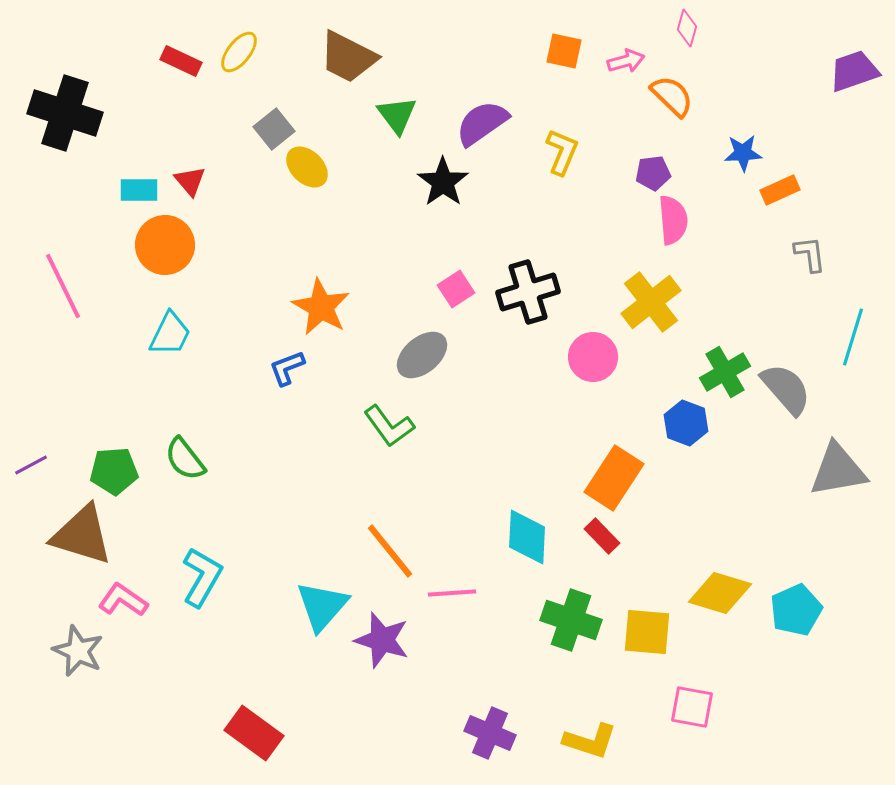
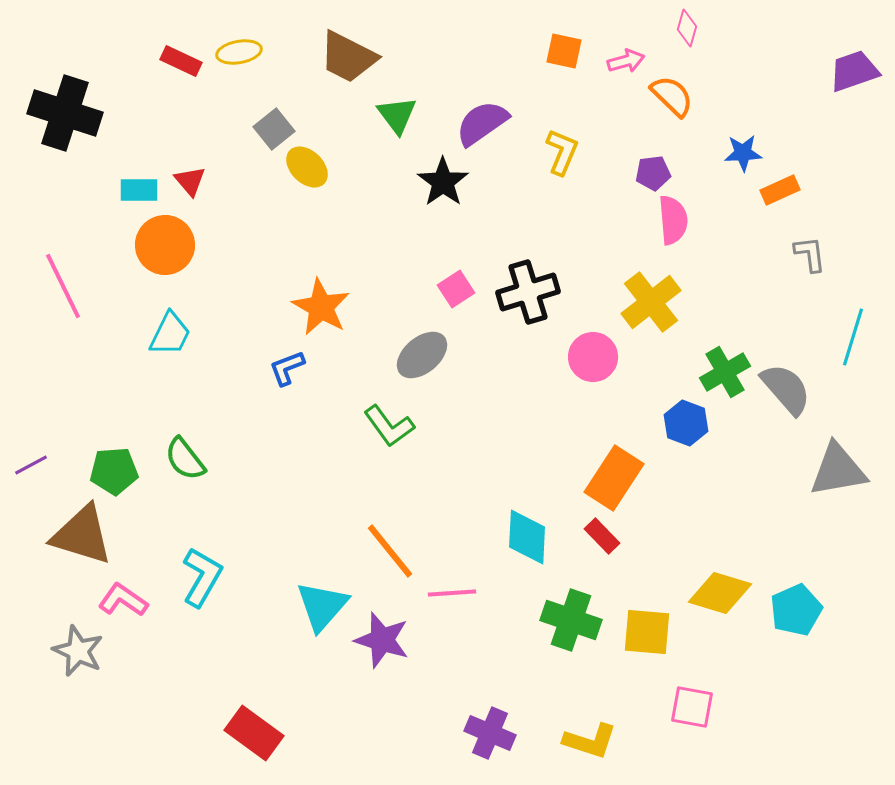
yellow ellipse at (239, 52): rotated 42 degrees clockwise
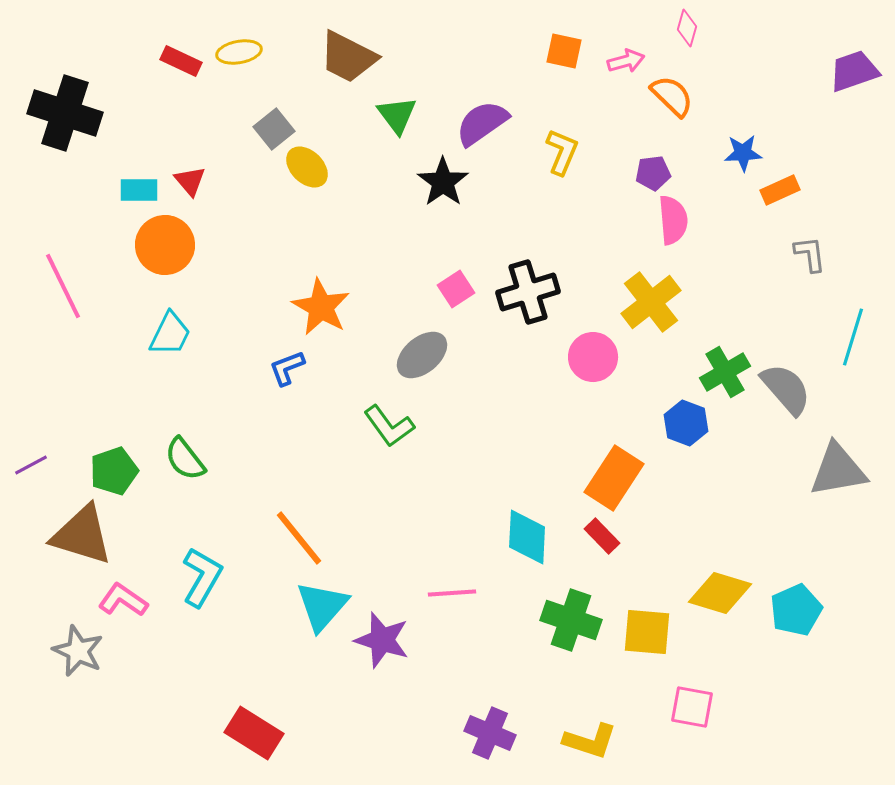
green pentagon at (114, 471): rotated 15 degrees counterclockwise
orange line at (390, 551): moved 91 px left, 13 px up
red rectangle at (254, 733): rotated 4 degrees counterclockwise
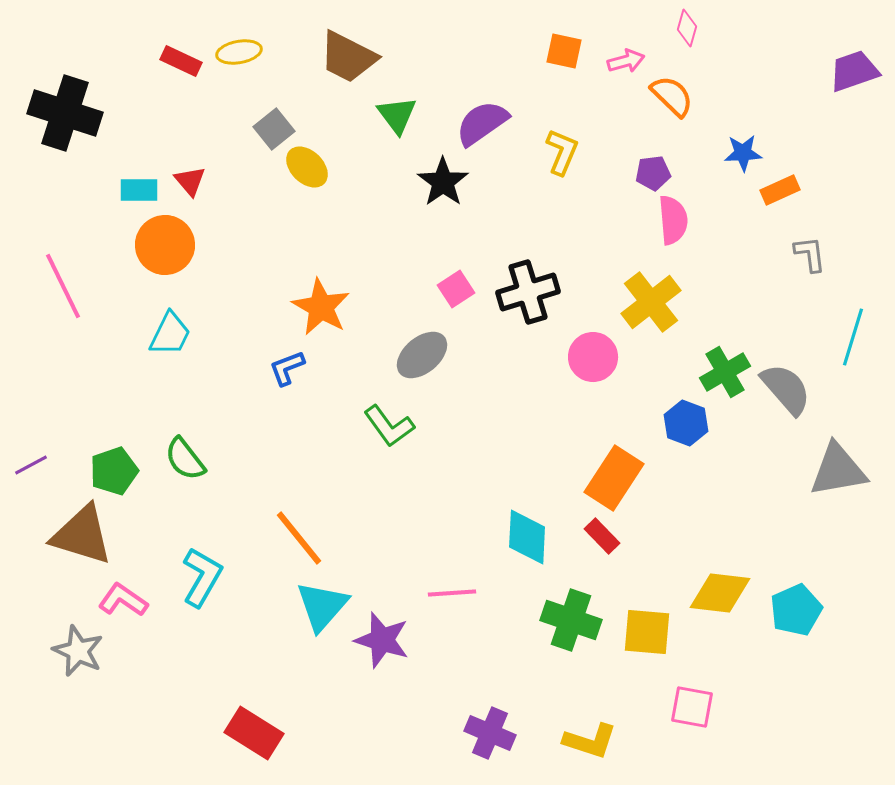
yellow diamond at (720, 593): rotated 10 degrees counterclockwise
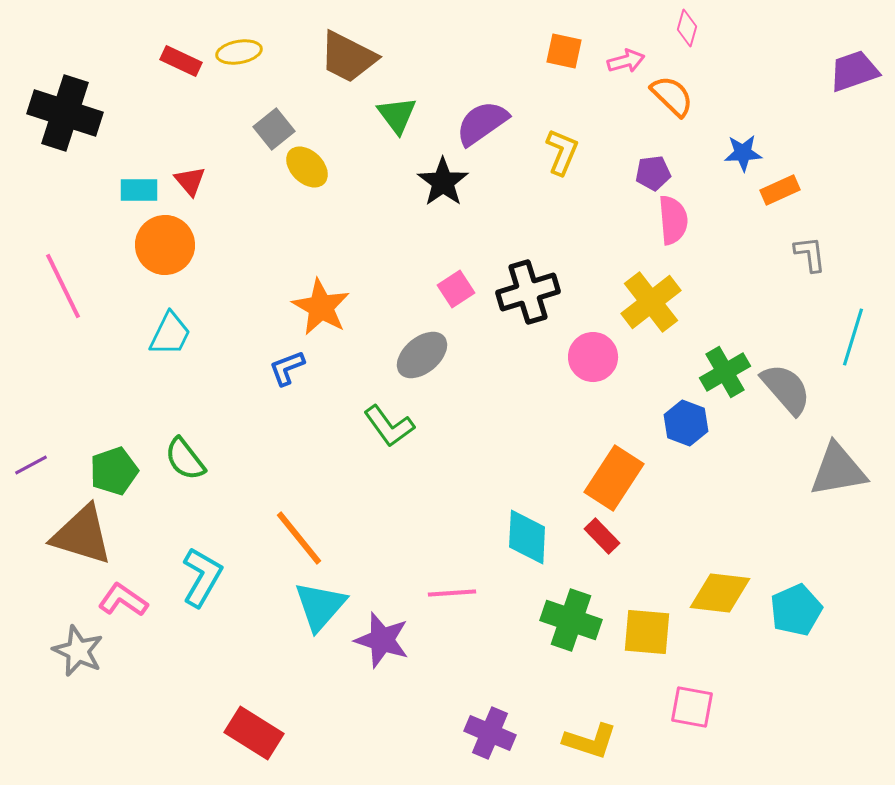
cyan triangle at (322, 606): moved 2 px left
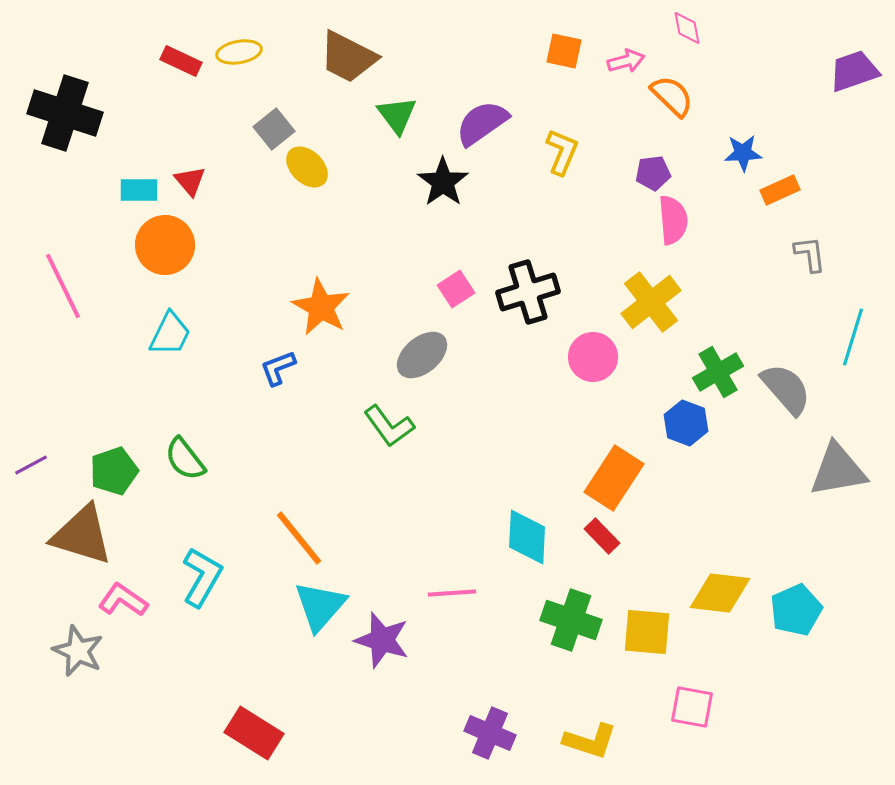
pink diamond at (687, 28): rotated 27 degrees counterclockwise
blue L-shape at (287, 368): moved 9 px left
green cross at (725, 372): moved 7 px left
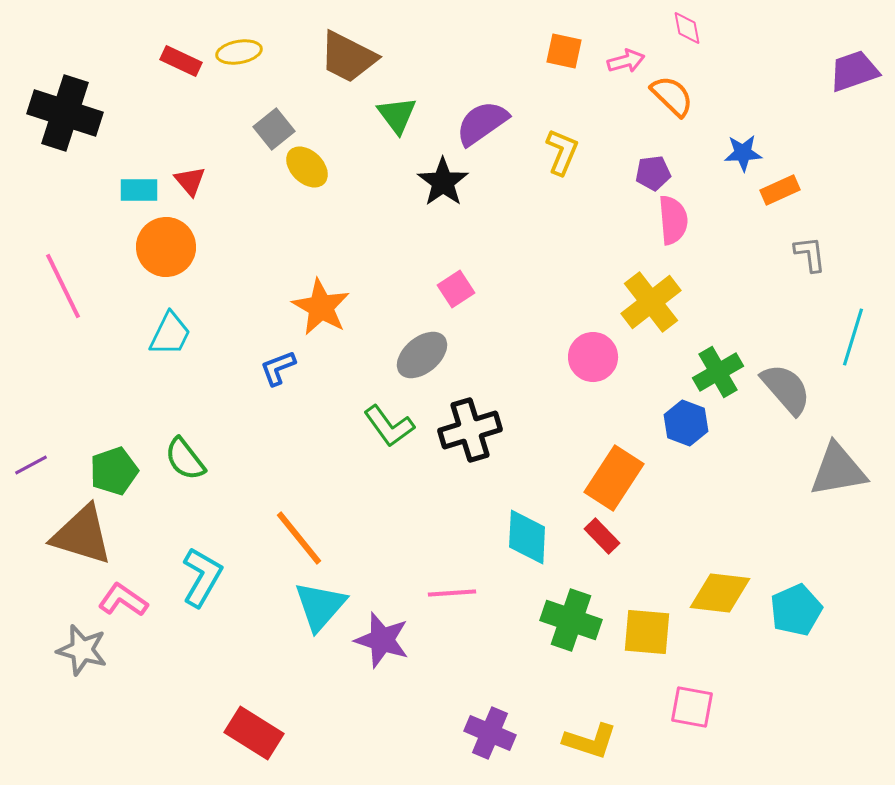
orange circle at (165, 245): moved 1 px right, 2 px down
black cross at (528, 292): moved 58 px left, 138 px down
gray star at (78, 651): moved 4 px right, 1 px up; rotated 9 degrees counterclockwise
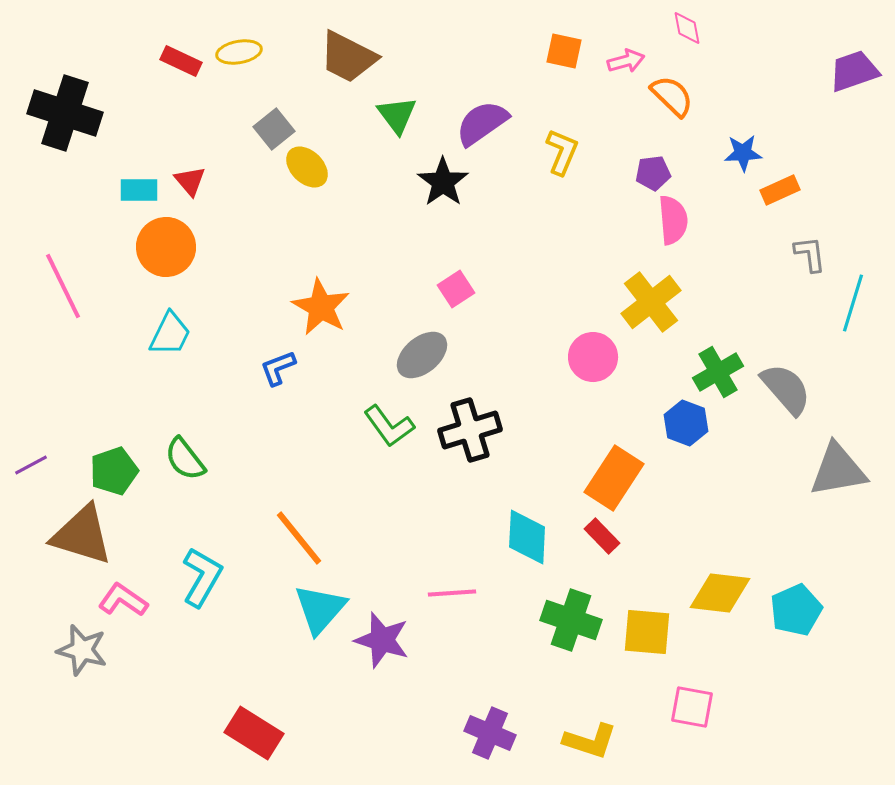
cyan line at (853, 337): moved 34 px up
cyan triangle at (320, 606): moved 3 px down
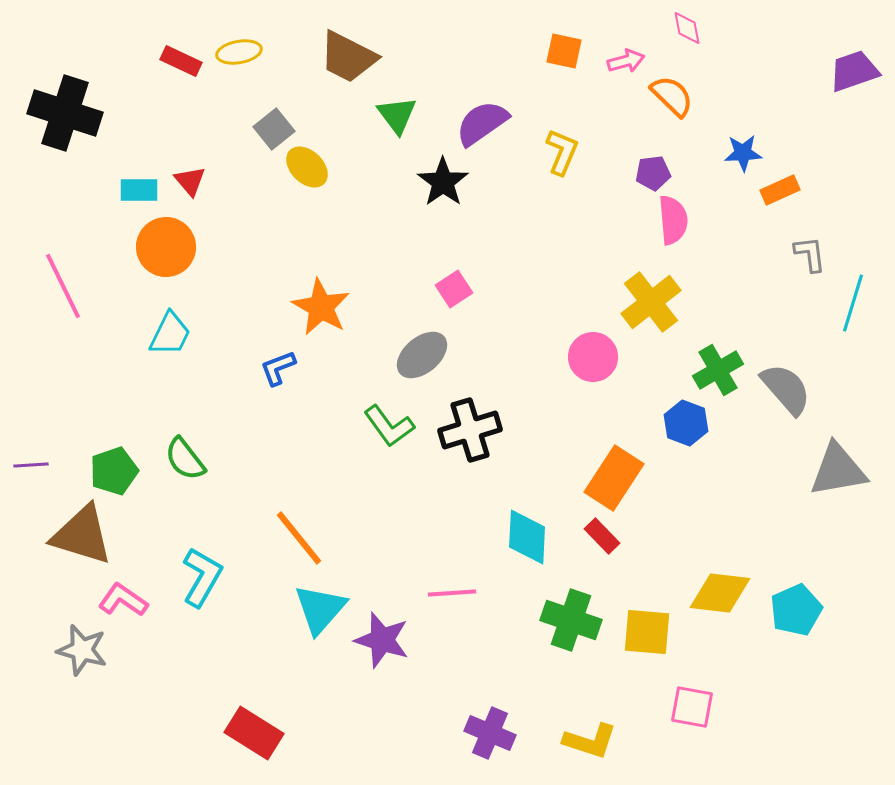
pink square at (456, 289): moved 2 px left
green cross at (718, 372): moved 2 px up
purple line at (31, 465): rotated 24 degrees clockwise
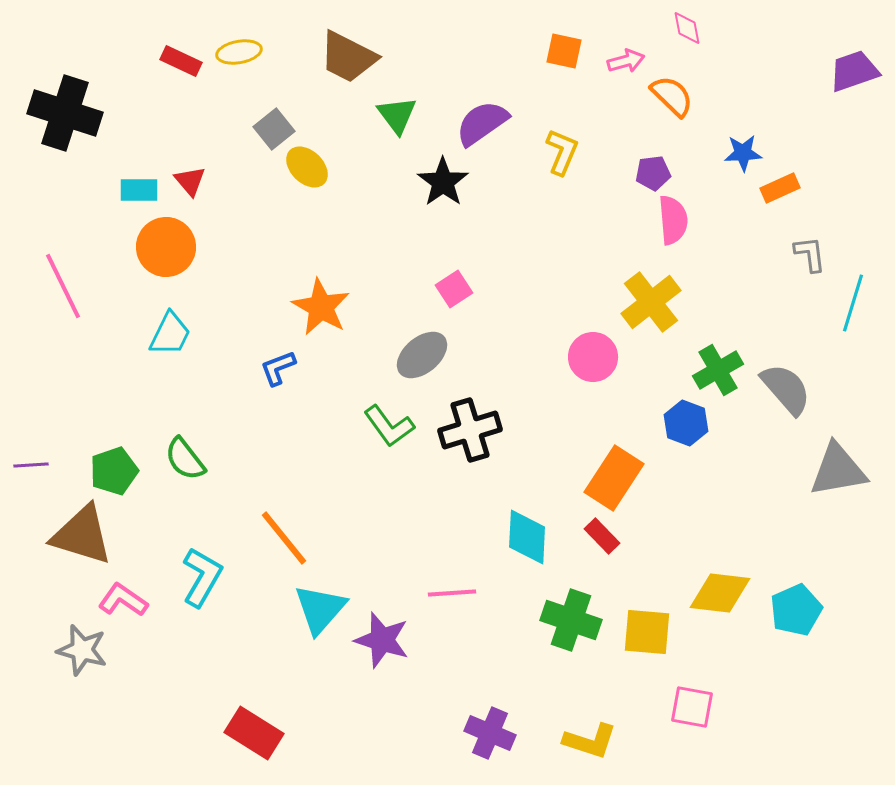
orange rectangle at (780, 190): moved 2 px up
orange line at (299, 538): moved 15 px left
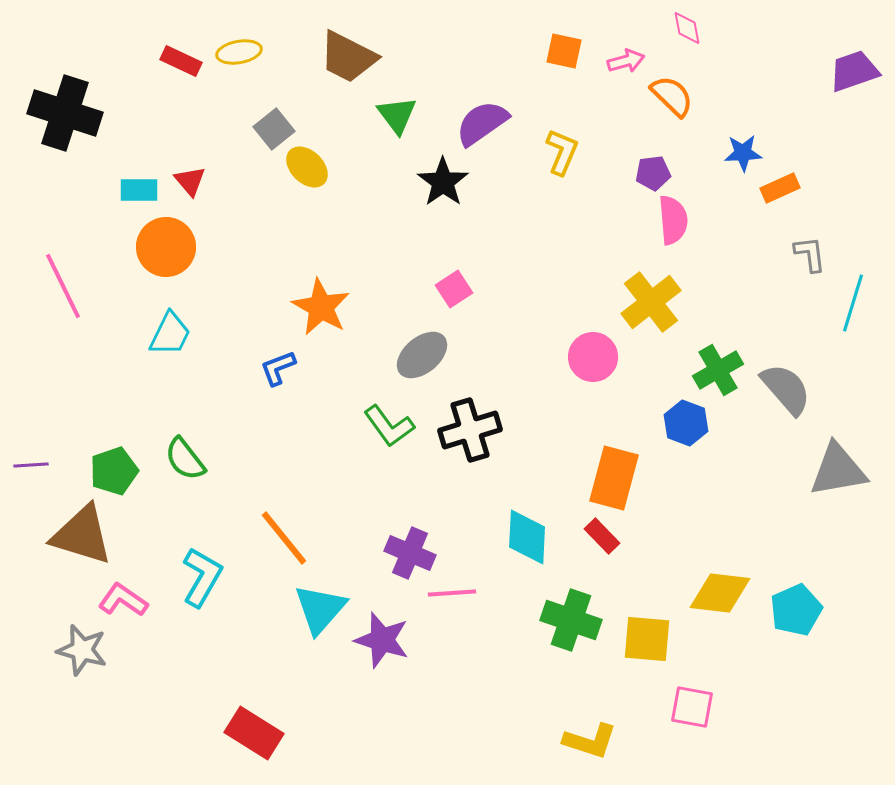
orange rectangle at (614, 478): rotated 18 degrees counterclockwise
yellow square at (647, 632): moved 7 px down
purple cross at (490, 733): moved 80 px left, 180 px up
